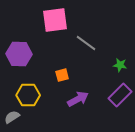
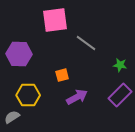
purple arrow: moved 1 px left, 2 px up
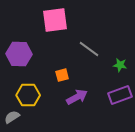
gray line: moved 3 px right, 6 px down
purple rectangle: rotated 25 degrees clockwise
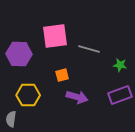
pink square: moved 16 px down
gray line: rotated 20 degrees counterclockwise
purple arrow: rotated 45 degrees clockwise
gray semicircle: moved 1 px left, 2 px down; rotated 49 degrees counterclockwise
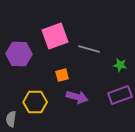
pink square: rotated 12 degrees counterclockwise
yellow hexagon: moved 7 px right, 7 px down
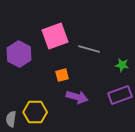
purple hexagon: rotated 25 degrees clockwise
green star: moved 2 px right
yellow hexagon: moved 10 px down
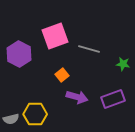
green star: moved 1 px right, 1 px up
orange square: rotated 24 degrees counterclockwise
purple rectangle: moved 7 px left, 4 px down
yellow hexagon: moved 2 px down
gray semicircle: rotated 112 degrees counterclockwise
